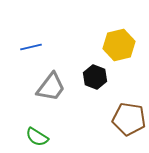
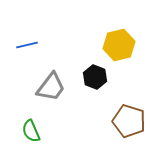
blue line: moved 4 px left, 2 px up
brown pentagon: moved 2 px down; rotated 8 degrees clockwise
green semicircle: moved 6 px left, 6 px up; rotated 35 degrees clockwise
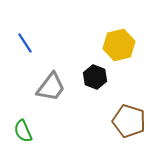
blue line: moved 2 px left, 2 px up; rotated 70 degrees clockwise
green semicircle: moved 8 px left
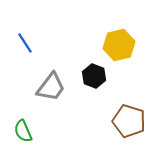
black hexagon: moved 1 px left, 1 px up
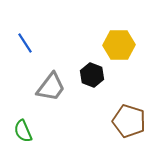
yellow hexagon: rotated 12 degrees clockwise
black hexagon: moved 2 px left, 1 px up
